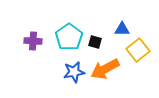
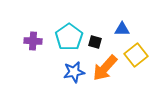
yellow square: moved 2 px left, 5 px down
orange arrow: moved 1 px up; rotated 20 degrees counterclockwise
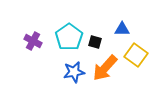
purple cross: rotated 24 degrees clockwise
yellow square: rotated 15 degrees counterclockwise
